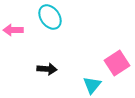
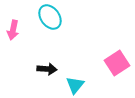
pink arrow: rotated 78 degrees counterclockwise
cyan triangle: moved 17 px left
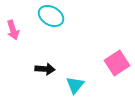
cyan ellipse: moved 1 px right, 1 px up; rotated 25 degrees counterclockwise
pink arrow: rotated 30 degrees counterclockwise
black arrow: moved 2 px left
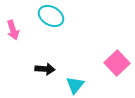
pink square: rotated 10 degrees counterclockwise
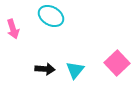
pink arrow: moved 1 px up
cyan triangle: moved 15 px up
